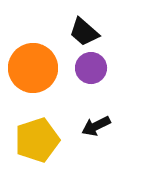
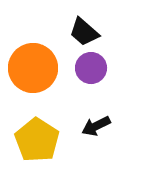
yellow pentagon: rotated 21 degrees counterclockwise
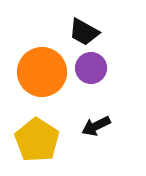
black trapezoid: rotated 12 degrees counterclockwise
orange circle: moved 9 px right, 4 px down
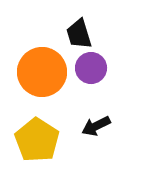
black trapezoid: moved 5 px left, 2 px down; rotated 44 degrees clockwise
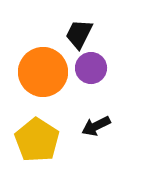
black trapezoid: rotated 44 degrees clockwise
orange circle: moved 1 px right
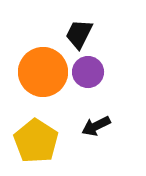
purple circle: moved 3 px left, 4 px down
yellow pentagon: moved 1 px left, 1 px down
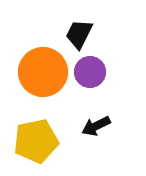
purple circle: moved 2 px right
yellow pentagon: rotated 27 degrees clockwise
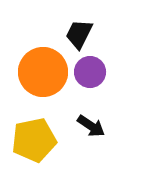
black arrow: moved 5 px left; rotated 120 degrees counterclockwise
yellow pentagon: moved 2 px left, 1 px up
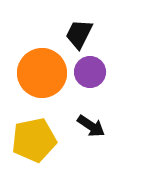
orange circle: moved 1 px left, 1 px down
